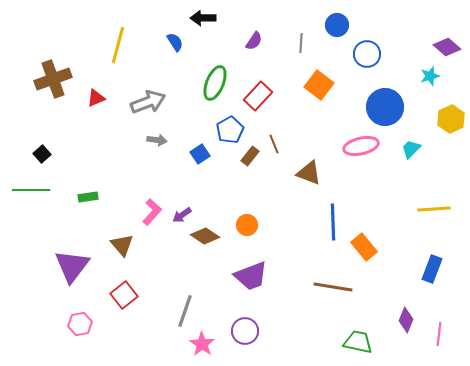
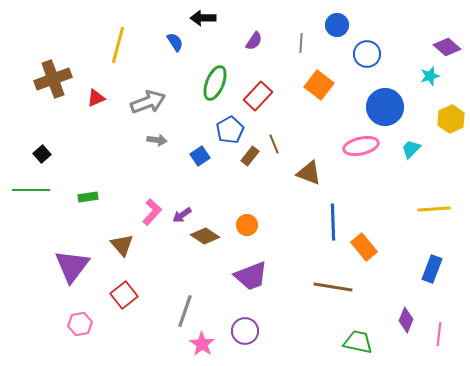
blue square at (200, 154): moved 2 px down
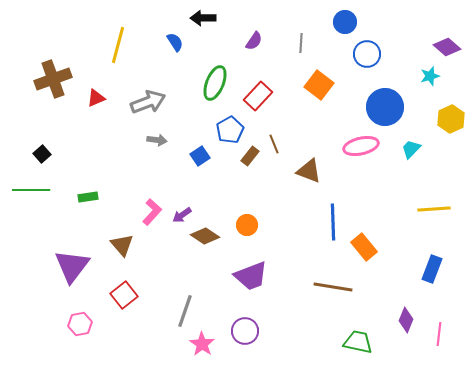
blue circle at (337, 25): moved 8 px right, 3 px up
brown triangle at (309, 173): moved 2 px up
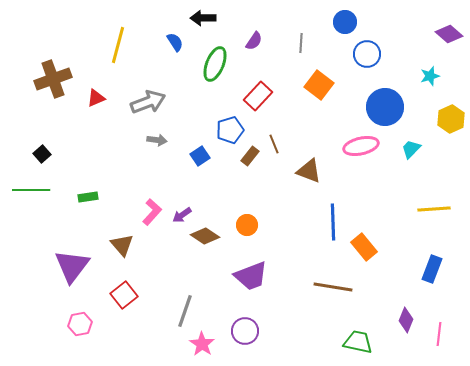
purple diamond at (447, 47): moved 2 px right, 13 px up
green ellipse at (215, 83): moved 19 px up
blue pentagon at (230, 130): rotated 12 degrees clockwise
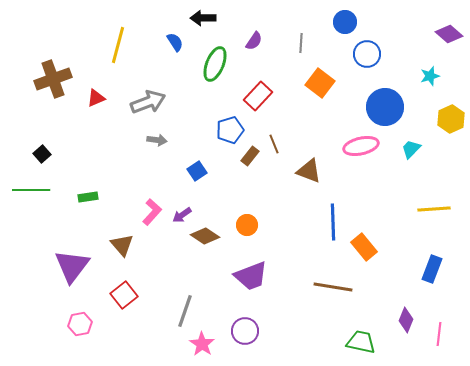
orange square at (319, 85): moved 1 px right, 2 px up
blue square at (200, 156): moved 3 px left, 15 px down
green trapezoid at (358, 342): moved 3 px right
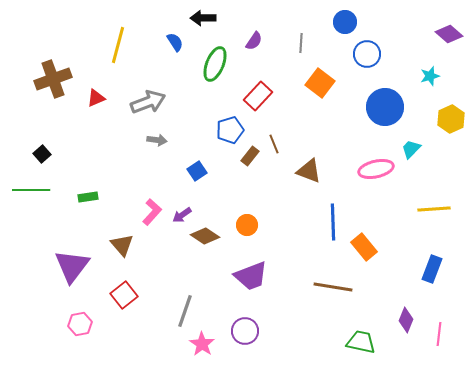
pink ellipse at (361, 146): moved 15 px right, 23 px down
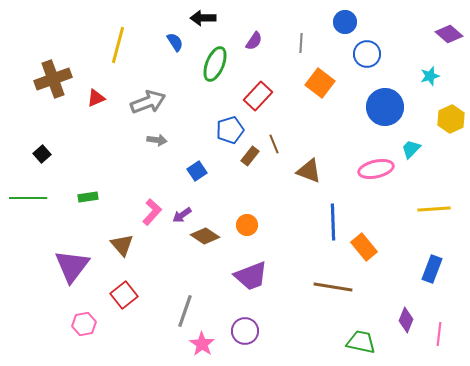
green line at (31, 190): moved 3 px left, 8 px down
pink hexagon at (80, 324): moved 4 px right
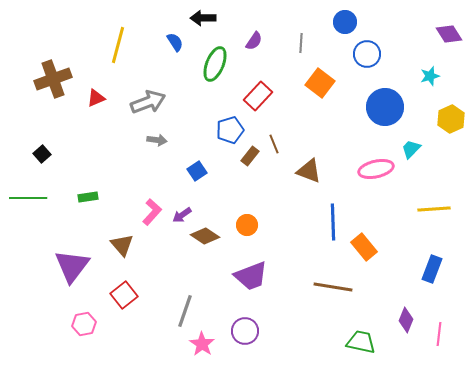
purple diamond at (449, 34): rotated 16 degrees clockwise
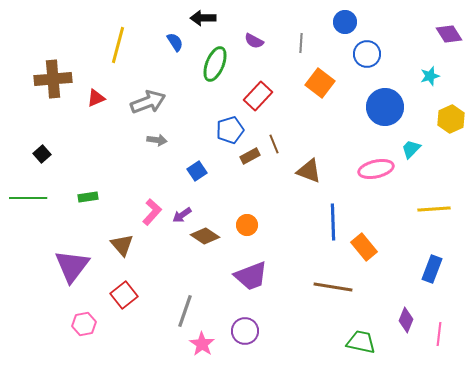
purple semicircle at (254, 41): rotated 84 degrees clockwise
brown cross at (53, 79): rotated 15 degrees clockwise
brown rectangle at (250, 156): rotated 24 degrees clockwise
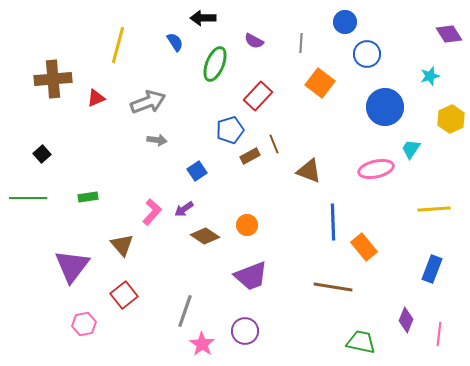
cyan trapezoid at (411, 149): rotated 10 degrees counterclockwise
purple arrow at (182, 215): moved 2 px right, 6 px up
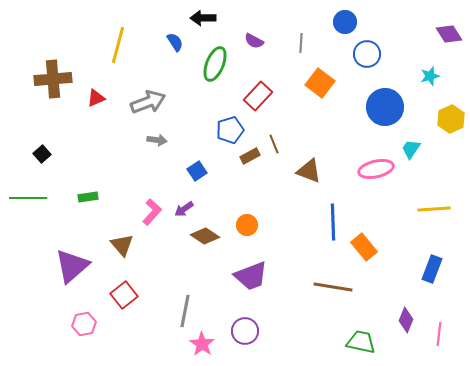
purple triangle at (72, 266): rotated 12 degrees clockwise
gray line at (185, 311): rotated 8 degrees counterclockwise
